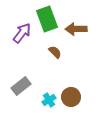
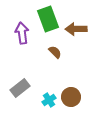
green rectangle: moved 1 px right
purple arrow: rotated 45 degrees counterclockwise
gray rectangle: moved 1 px left, 2 px down
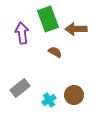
brown semicircle: rotated 16 degrees counterclockwise
brown circle: moved 3 px right, 2 px up
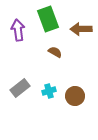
brown arrow: moved 5 px right
purple arrow: moved 4 px left, 3 px up
brown circle: moved 1 px right, 1 px down
cyan cross: moved 9 px up; rotated 16 degrees clockwise
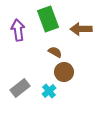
cyan cross: rotated 24 degrees counterclockwise
brown circle: moved 11 px left, 24 px up
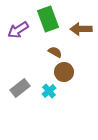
purple arrow: rotated 115 degrees counterclockwise
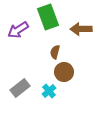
green rectangle: moved 2 px up
brown semicircle: rotated 104 degrees counterclockwise
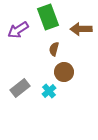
brown semicircle: moved 1 px left, 3 px up
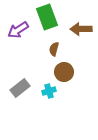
green rectangle: moved 1 px left
cyan cross: rotated 24 degrees clockwise
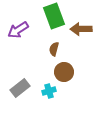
green rectangle: moved 7 px right, 1 px up
